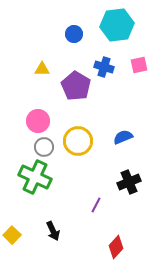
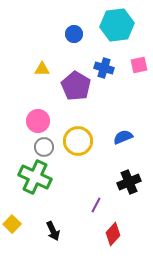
blue cross: moved 1 px down
yellow square: moved 11 px up
red diamond: moved 3 px left, 13 px up
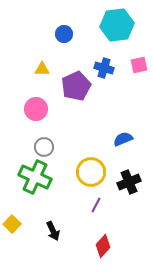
blue circle: moved 10 px left
purple pentagon: rotated 16 degrees clockwise
pink circle: moved 2 px left, 12 px up
blue semicircle: moved 2 px down
yellow circle: moved 13 px right, 31 px down
red diamond: moved 10 px left, 12 px down
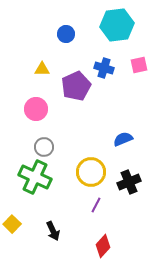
blue circle: moved 2 px right
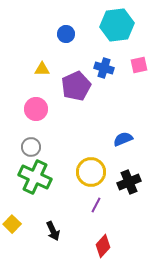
gray circle: moved 13 px left
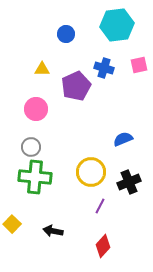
green cross: rotated 20 degrees counterclockwise
purple line: moved 4 px right, 1 px down
black arrow: rotated 126 degrees clockwise
